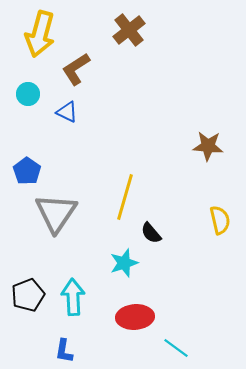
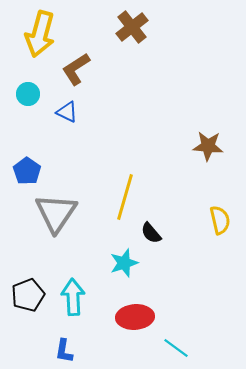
brown cross: moved 3 px right, 3 px up
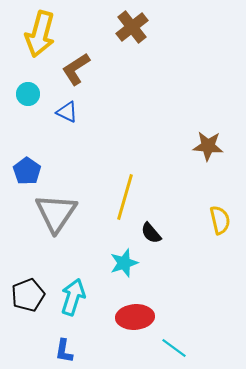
cyan arrow: rotated 21 degrees clockwise
cyan line: moved 2 px left
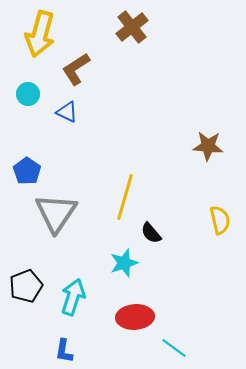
black pentagon: moved 2 px left, 9 px up
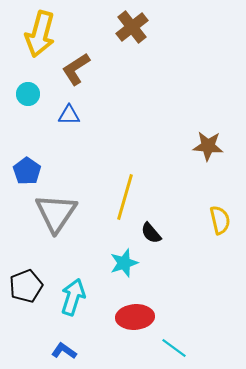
blue triangle: moved 2 px right, 3 px down; rotated 25 degrees counterclockwise
blue L-shape: rotated 115 degrees clockwise
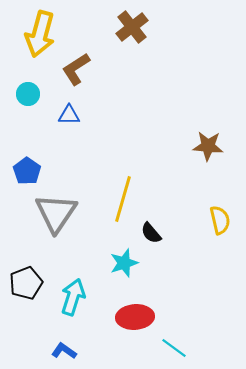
yellow line: moved 2 px left, 2 px down
black pentagon: moved 3 px up
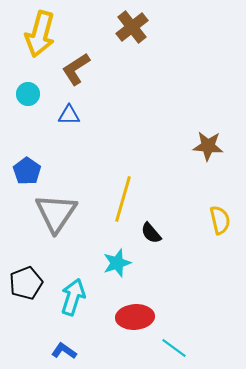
cyan star: moved 7 px left
